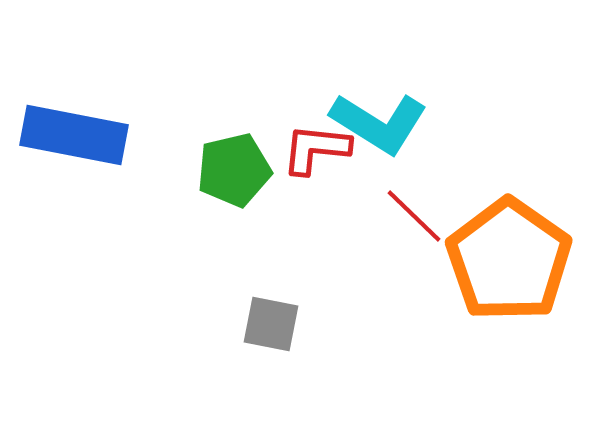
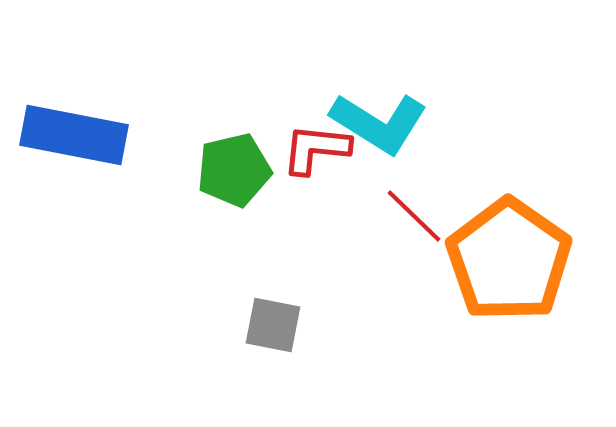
gray square: moved 2 px right, 1 px down
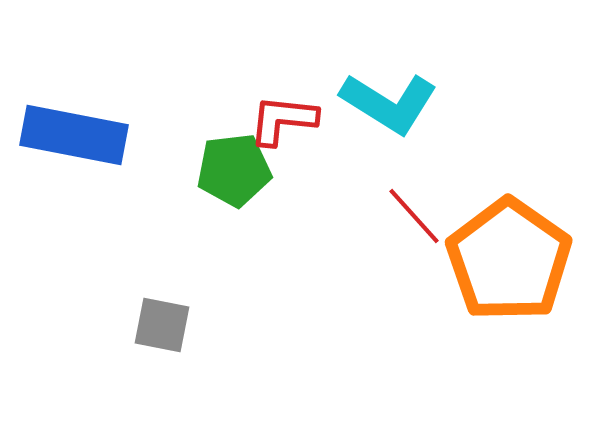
cyan L-shape: moved 10 px right, 20 px up
red L-shape: moved 33 px left, 29 px up
green pentagon: rotated 6 degrees clockwise
red line: rotated 4 degrees clockwise
gray square: moved 111 px left
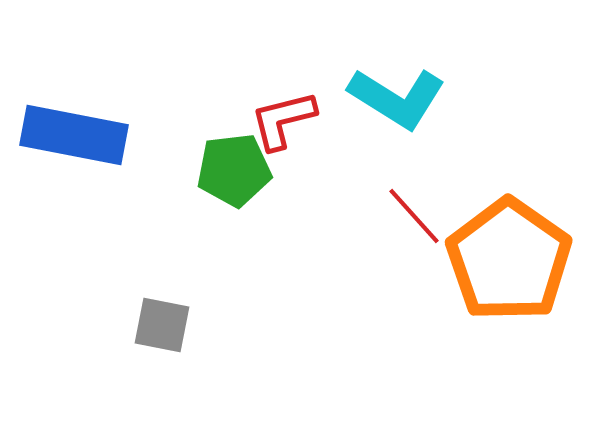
cyan L-shape: moved 8 px right, 5 px up
red L-shape: rotated 20 degrees counterclockwise
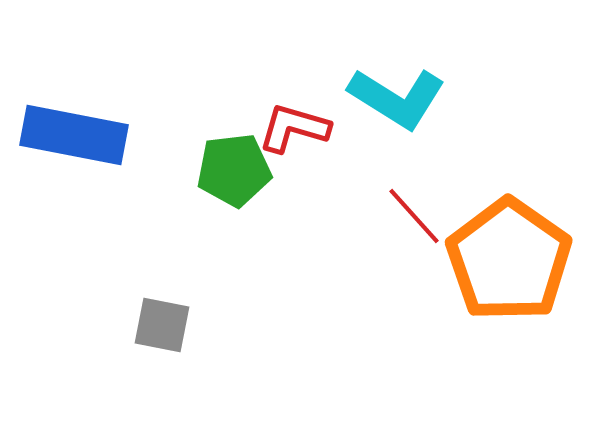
red L-shape: moved 11 px right, 8 px down; rotated 30 degrees clockwise
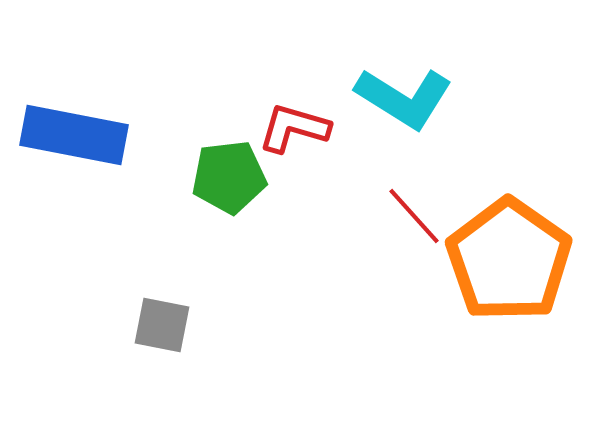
cyan L-shape: moved 7 px right
green pentagon: moved 5 px left, 7 px down
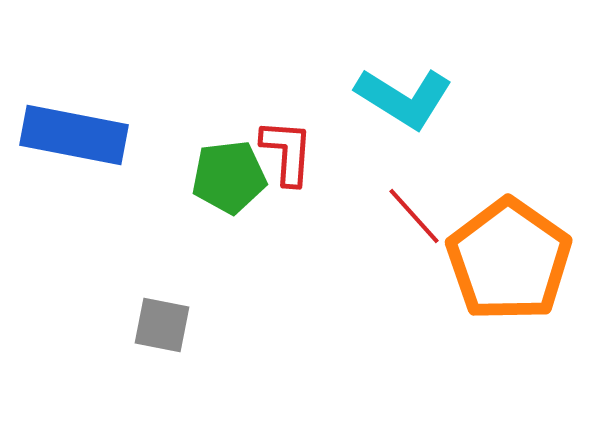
red L-shape: moved 7 px left, 24 px down; rotated 78 degrees clockwise
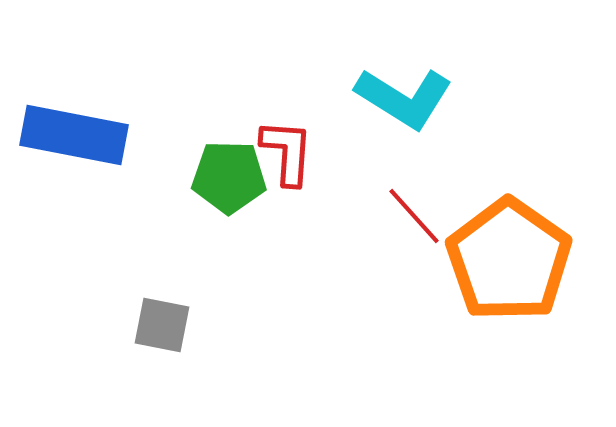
green pentagon: rotated 8 degrees clockwise
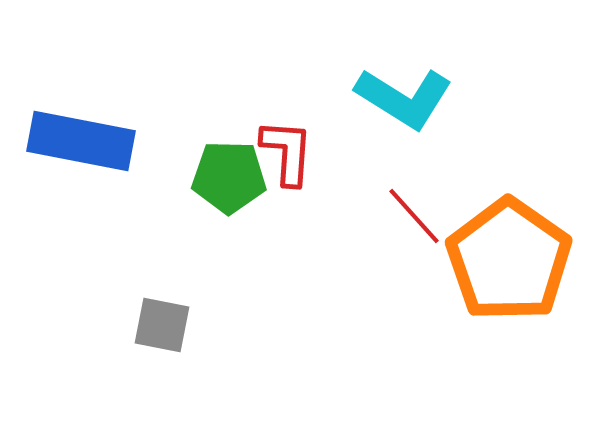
blue rectangle: moved 7 px right, 6 px down
